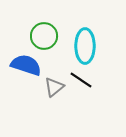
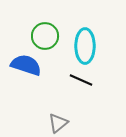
green circle: moved 1 px right
black line: rotated 10 degrees counterclockwise
gray triangle: moved 4 px right, 36 px down
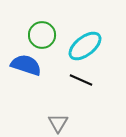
green circle: moved 3 px left, 1 px up
cyan ellipse: rotated 52 degrees clockwise
gray triangle: rotated 20 degrees counterclockwise
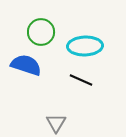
green circle: moved 1 px left, 3 px up
cyan ellipse: rotated 36 degrees clockwise
gray triangle: moved 2 px left
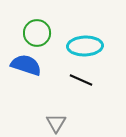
green circle: moved 4 px left, 1 px down
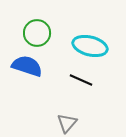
cyan ellipse: moved 5 px right; rotated 16 degrees clockwise
blue semicircle: moved 1 px right, 1 px down
gray triangle: moved 11 px right; rotated 10 degrees clockwise
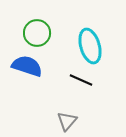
cyan ellipse: rotated 60 degrees clockwise
gray triangle: moved 2 px up
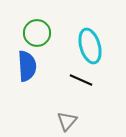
blue semicircle: rotated 68 degrees clockwise
